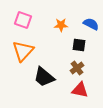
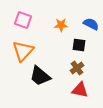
black trapezoid: moved 4 px left, 1 px up
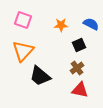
black square: rotated 32 degrees counterclockwise
